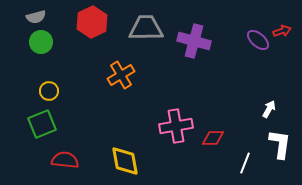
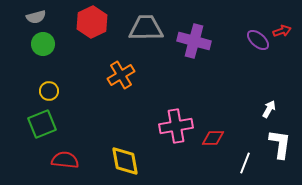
green circle: moved 2 px right, 2 px down
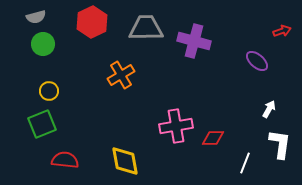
purple ellipse: moved 1 px left, 21 px down
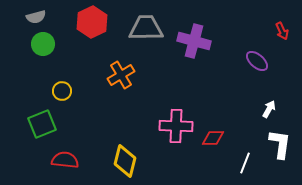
red arrow: rotated 84 degrees clockwise
yellow circle: moved 13 px right
pink cross: rotated 12 degrees clockwise
yellow diamond: rotated 24 degrees clockwise
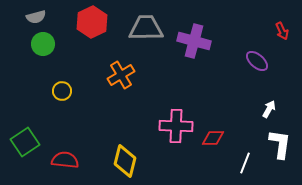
green square: moved 17 px left, 18 px down; rotated 12 degrees counterclockwise
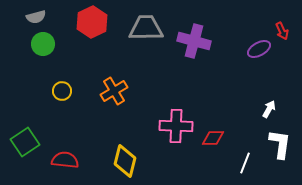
purple ellipse: moved 2 px right, 12 px up; rotated 70 degrees counterclockwise
orange cross: moved 7 px left, 16 px down
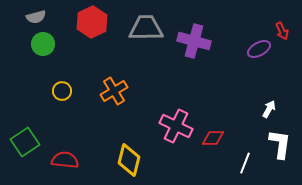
pink cross: rotated 24 degrees clockwise
yellow diamond: moved 4 px right, 1 px up
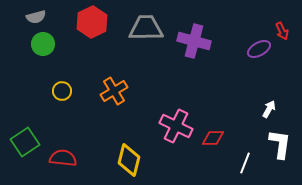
red semicircle: moved 2 px left, 2 px up
